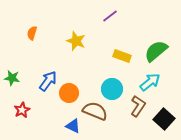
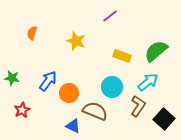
cyan arrow: moved 2 px left
cyan circle: moved 2 px up
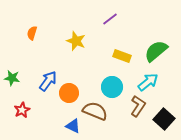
purple line: moved 3 px down
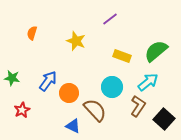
brown semicircle: moved 1 px up; rotated 25 degrees clockwise
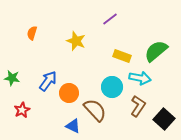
cyan arrow: moved 8 px left, 4 px up; rotated 50 degrees clockwise
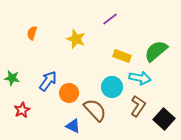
yellow star: moved 2 px up
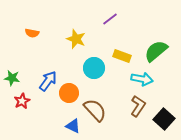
orange semicircle: rotated 96 degrees counterclockwise
cyan arrow: moved 2 px right, 1 px down
cyan circle: moved 18 px left, 19 px up
red star: moved 9 px up
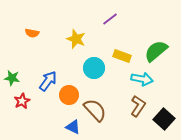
orange circle: moved 2 px down
blue triangle: moved 1 px down
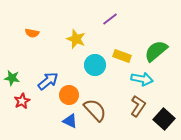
cyan circle: moved 1 px right, 3 px up
blue arrow: rotated 15 degrees clockwise
blue triangle: moved 3 px left, 6 px up
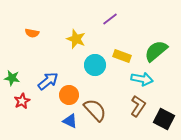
black square: rotated 15 degrees counterclockwise
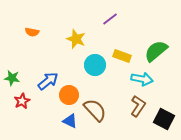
orange semicircle: moved 1 px up
